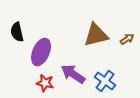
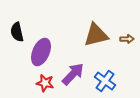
brown arrow: rotated 32 degrees clockwise
purple arrow: rotated 100 degrees clockwise
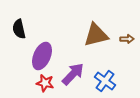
black semicircle: moved 2 px right, 3 px up
purple ellipse: moved 1 px right, 4 px down
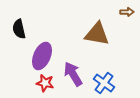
brown triangle: moved 1 px right, 1 px up; rotated 24 degrees clockwise
brown arrow: moved 27 px up
purple arrow: rotated 75 degrees counterclockwise
blue cross: moved 1 px left, 2 px down
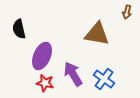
brown arrow: rotated 104 degrees clockwise
blue cross: moved 4 px up
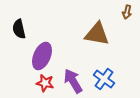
purple arrow: moved 7 px down
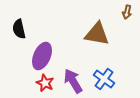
red star: rotated 12 degrees clockwise
